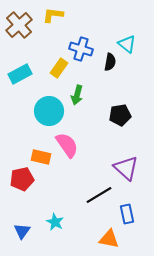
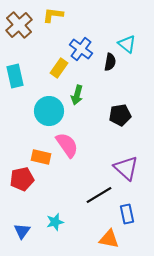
blue cross: rotated 20 degrees clockwise
cyan rectangle: moved 5 px left, 2 px down; rotated 75 degrees counterclockwise
cyan star: rotated 30 degrees clockwise
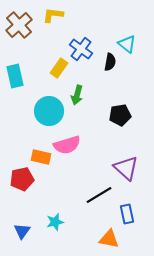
pink semicircle: rotated 108 degrees clockwise
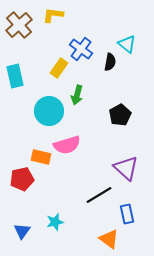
black pentagon: rotated 20 degrees counterclockwise
orange triangle: rotated 25 degrees clockwise
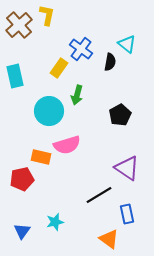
yellow L-shape: moved 6 px left; rotated 95 degrees clockwise
purple triangle: moved 1 px right; rotated 8 degrees counterclockwise
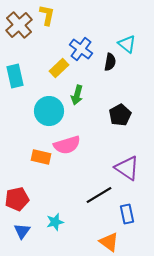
yellow rectangle: rotated 12 degrees clockwise
red pentagon: moved 5 px left, 20 px down
orange triangle: moved 3 px down
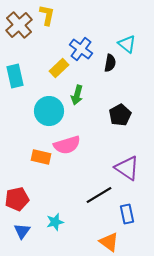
black semicircle: moved 1 px down
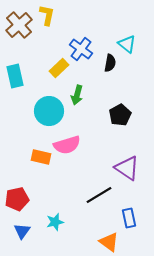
blue rectangle: moved 2 px right, 4 px down
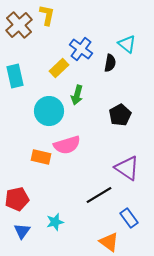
blue rectangle: rotated 24 degrees counterclockwise
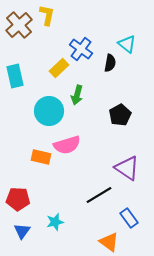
red pentagon: moved 1 px right; rotated 15 degrees clockwise
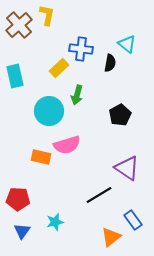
blue cross: rotated 30 degrees counterclockwise
blue rectangle: moved 4 px right, 2 px down
orange triangle: moved 2 px right, 5 px up; rotated 45 degrees clockwise
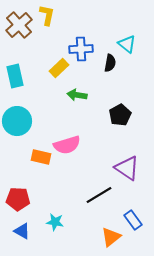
blue cross: rotated 10 degrees counterclockwise
green arrow: rotated 84 degrees clockwise
cyan circle: moved 32 px left, 10 px down
cyan star: rotated 24 degrees clockwise
blue triangle: rotated 36 degrees counterclockwise
